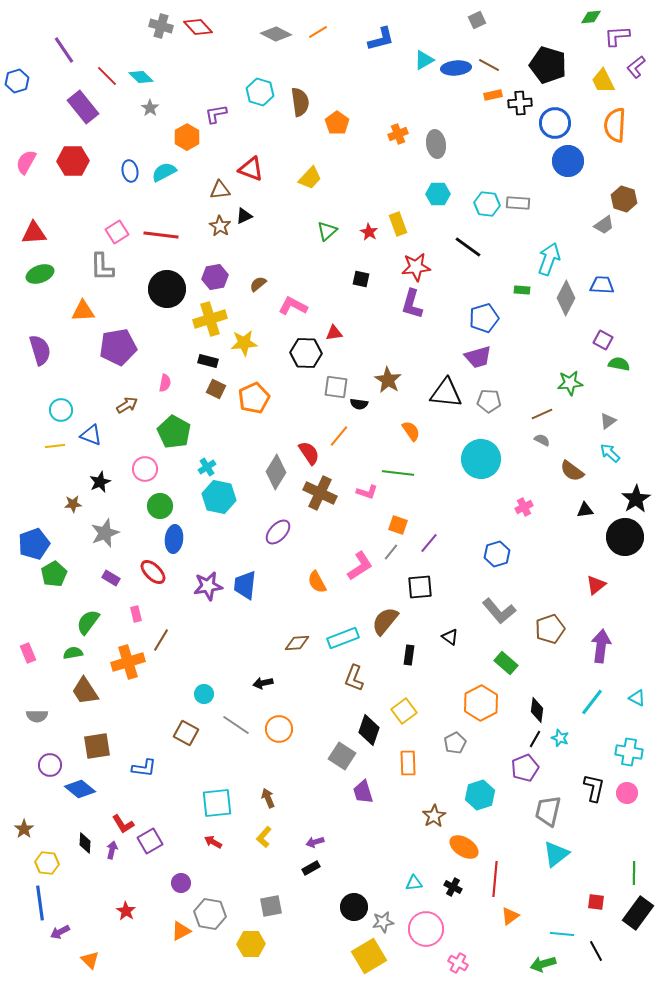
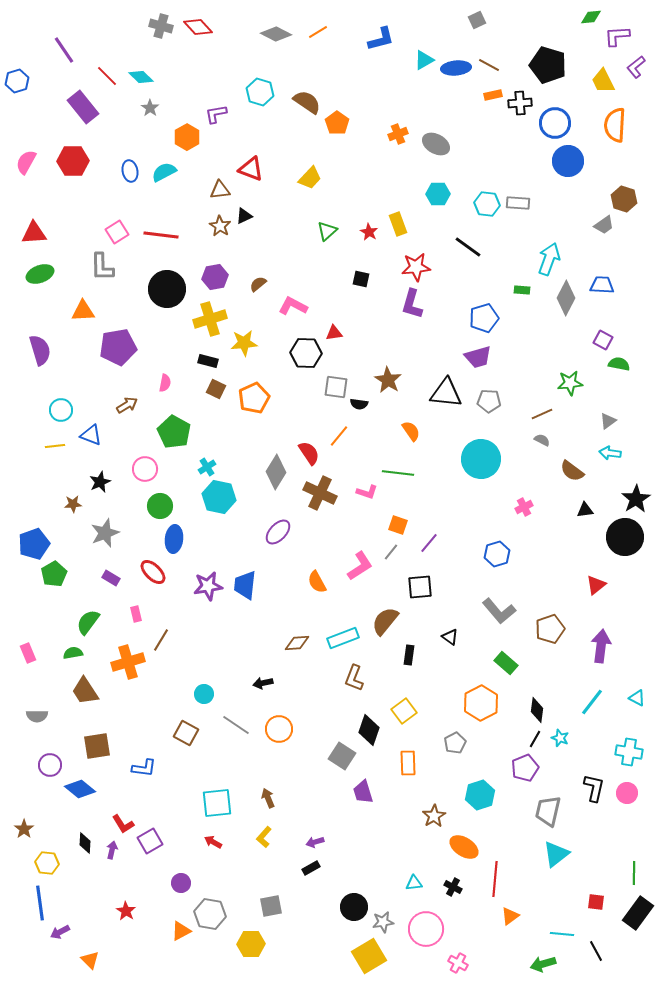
brown semicircle at (300, 102): moved 7 px right; rotated 48 degrees counterclockwise
gray ellipse at (436, 144): rotated 52 degrees counterclockwise
cyan arrow at (610, 453): rotated 35 degrees counterclockwise
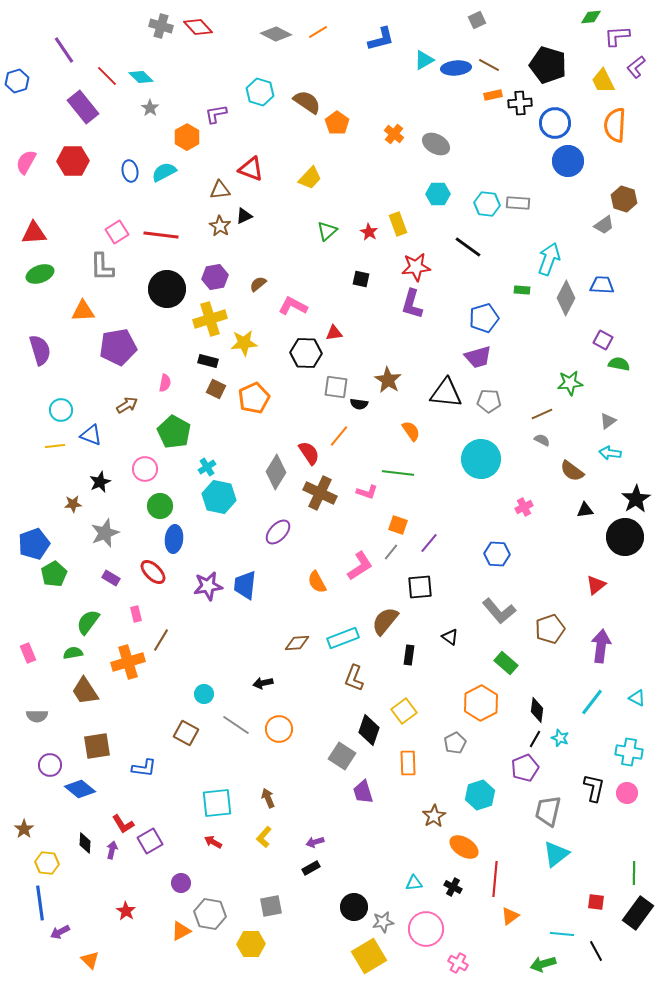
orange cross at (398, 134): moved 4 px left; rotated 30 degrees counterclockwise
blue hexagon at (497, 554): rotated 20 degrees clockwise
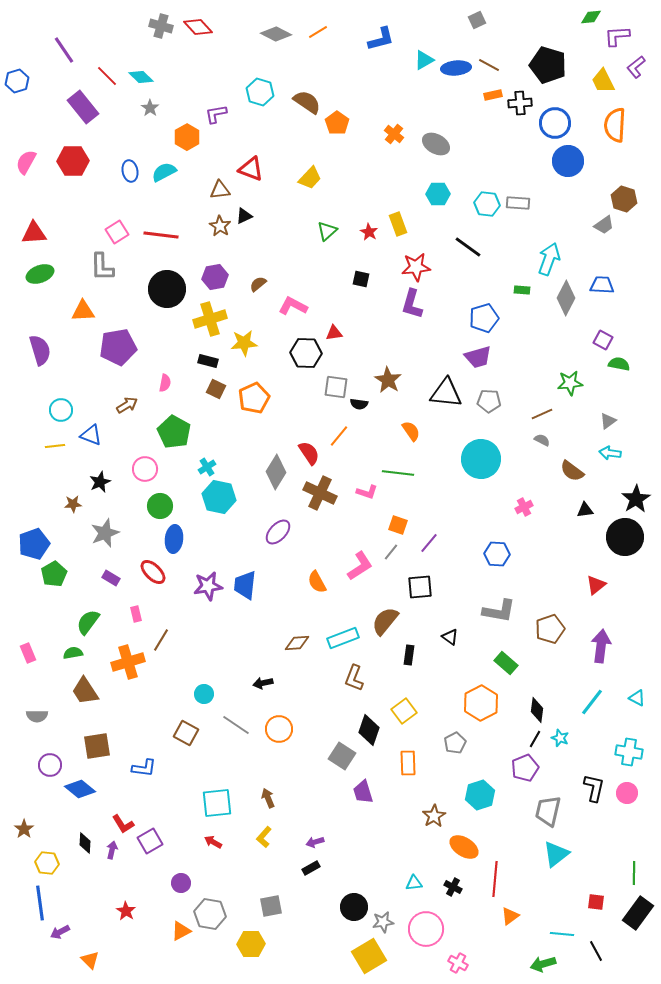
gray L-shape at (499, 611): rotated 40 degrees counterclockwise
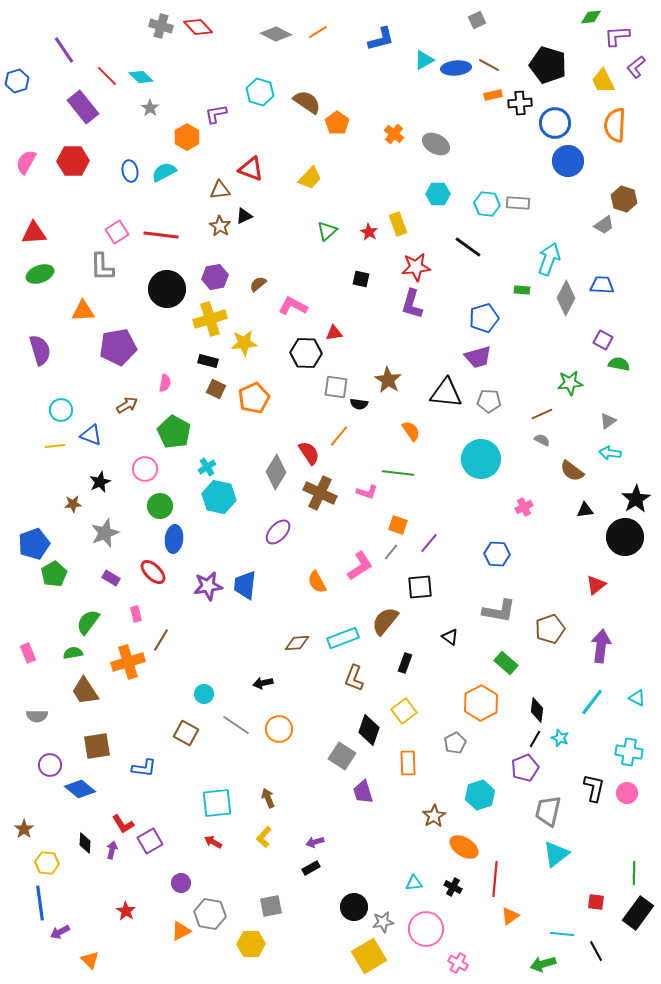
black rectangle at (409, 655): moved 4 px left, 8 px down; rotated 12 degrees clockwise
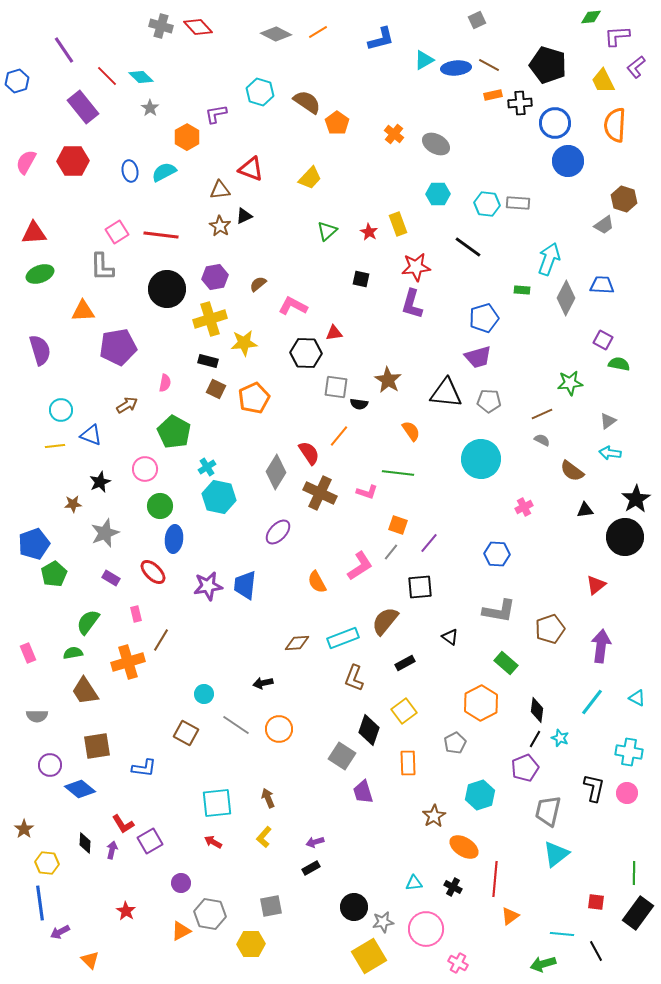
black rectangle at (405, 663): rotated 42 degrees clockwise
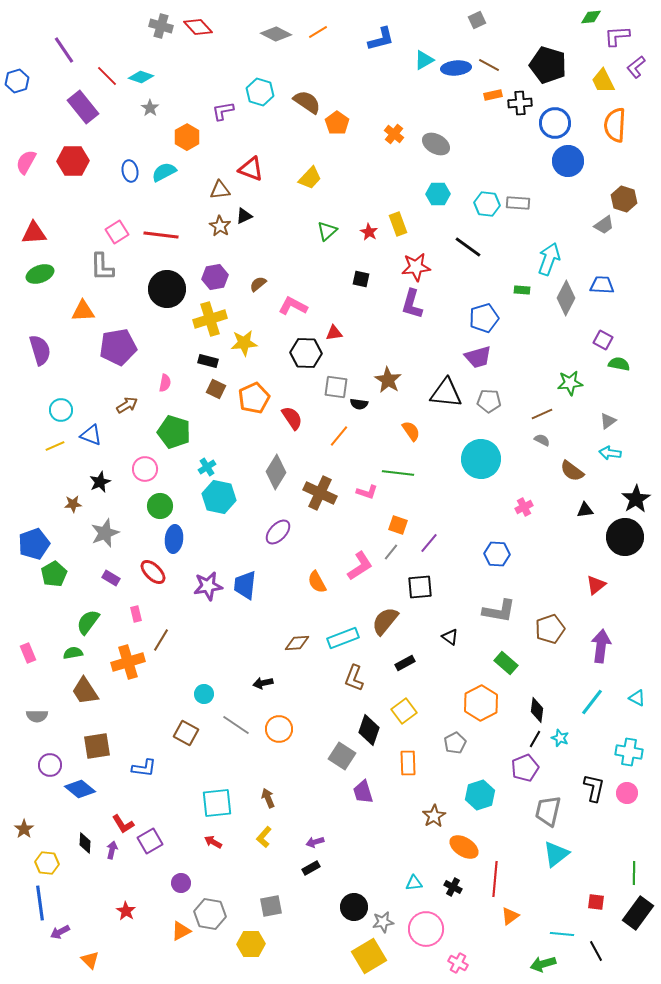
cyan diamond at (141, 77): rotated 25 degrees counterclockwise
purple L-shape at (216, 114): moved 7 px right, 3 px up
green pentagon at (174, 432): rotated 12 degrees counterclockwise
yellow line at (55, 446): rotated 18 degrees counterclockwise
red semicircle at (309, 453): moved 17 px left, 35 px up
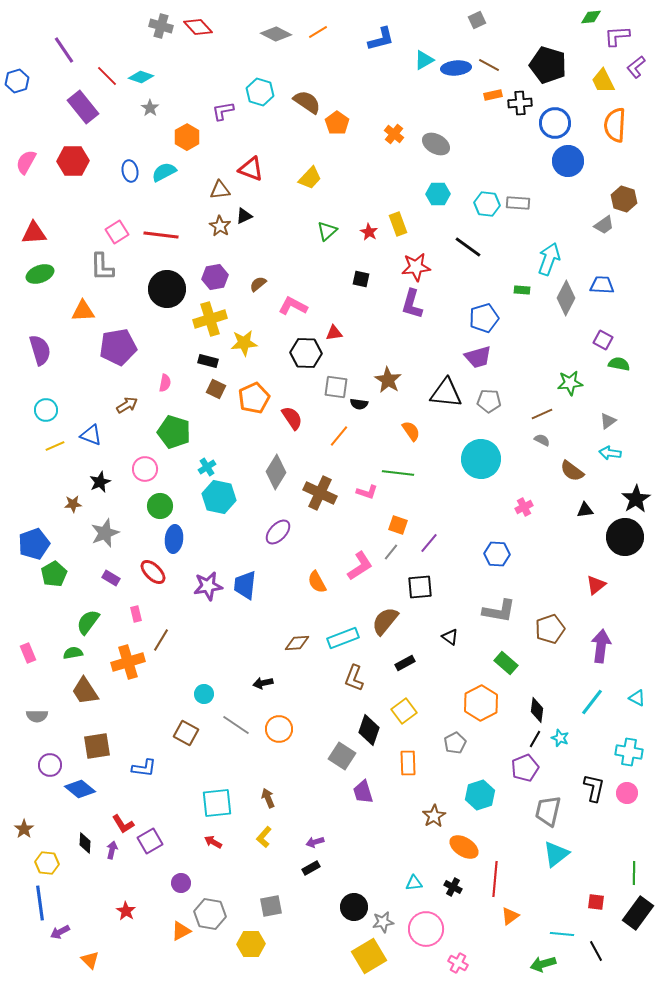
cyan circle at (61, 410): moved 15 px left
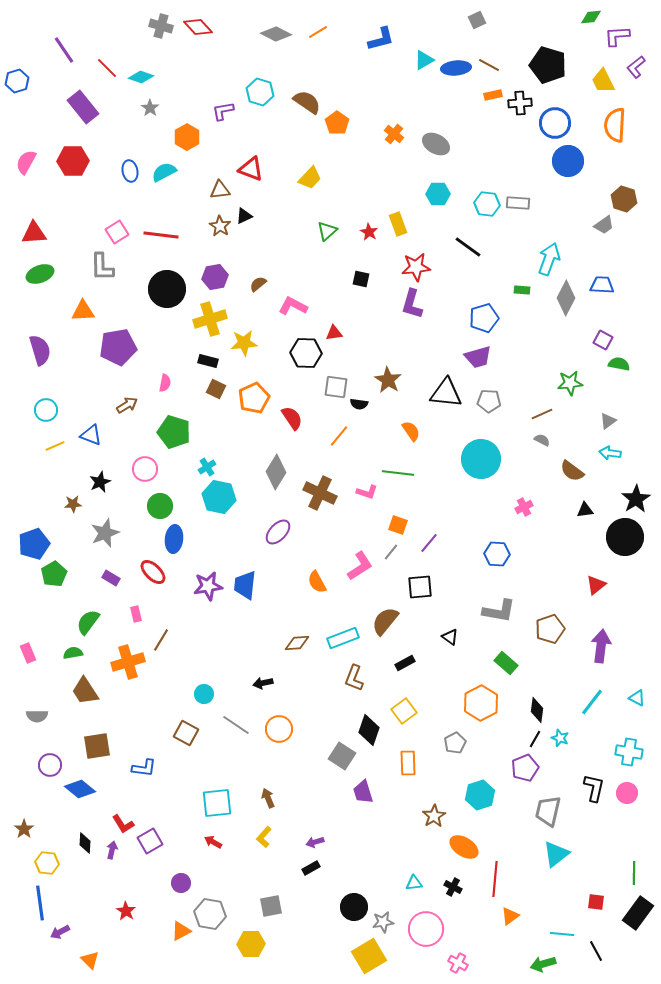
red line at (107, 76): moved 8 px up
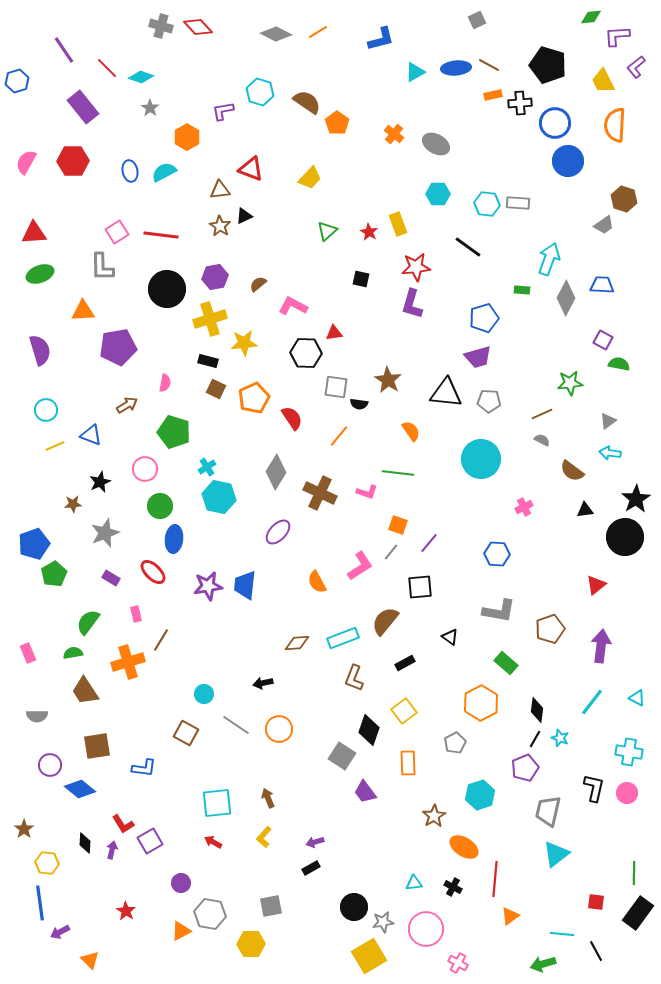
cyan triangle at (424, 60): moved 9 px left, 12 px down
purple trapezoid at (363, 792): moved 2 px right; rotated 20 degrees counterclockwise
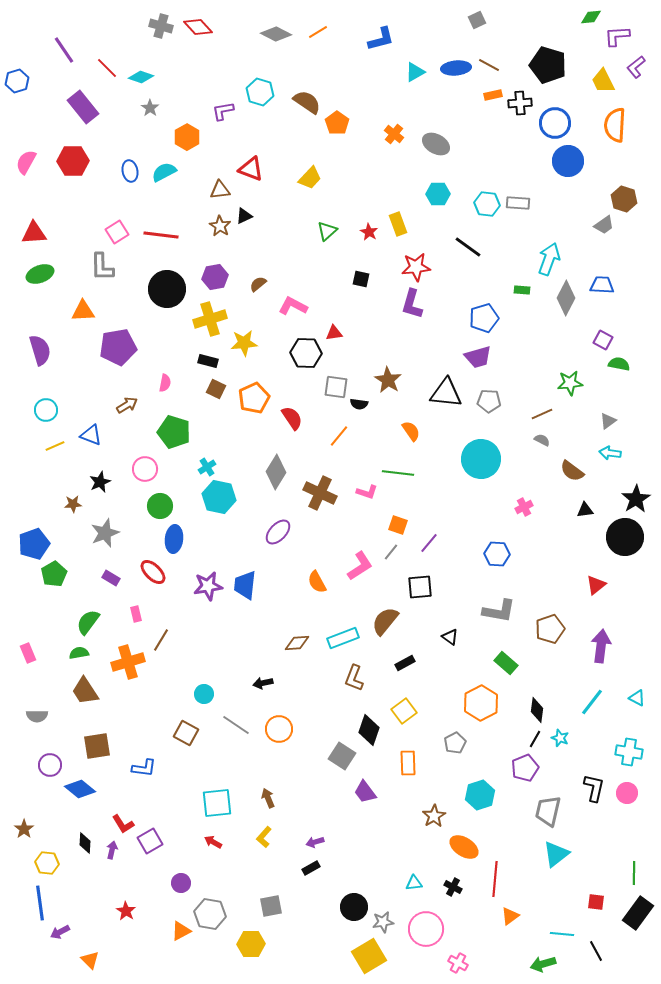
green semicircle at (73, 653): moved 6 px right
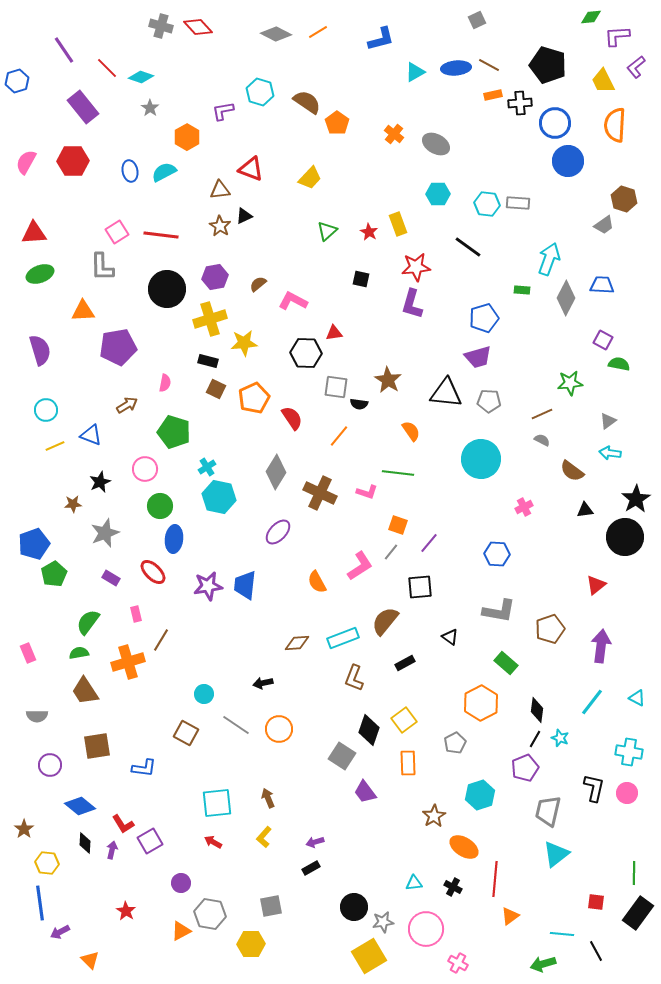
pink L-shape at (293, 306): moved 5 px up
yellow square at (404, 711): moved 9 px down
blue diamond at (80, 789): moved 17 px down
